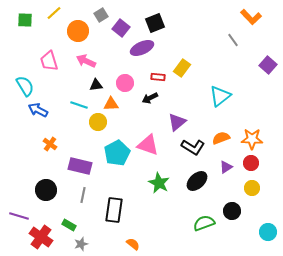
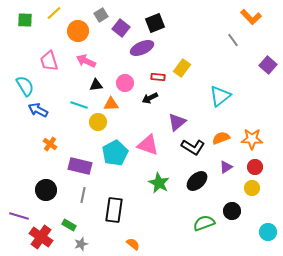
cyan pentagon at (117, 153): moved 2 px left
red circle at (251, 163): moved 4 px right, 4 px down
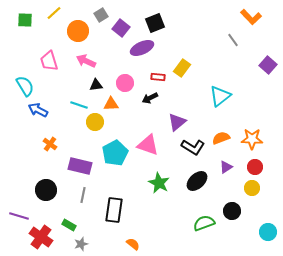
yellow circle at (98, 122): moved 3 px left
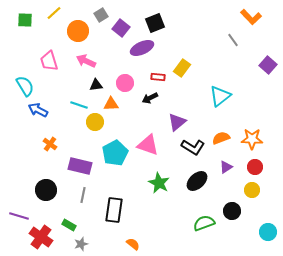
yellow circle at (252, 188): moved 2 px down
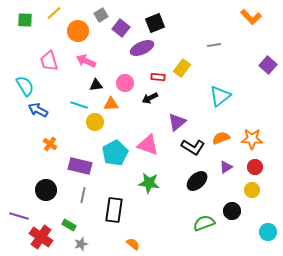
gray line at (233, 40): moved 19 px left, 5 px down; rotated 64 degrees counterclockwise
green star at (159, 183): moved 10 px left; rotated 20 degrees counterclockwise
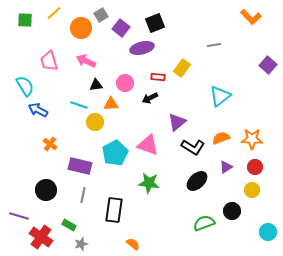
orange circle at (78, 31): moved 3 px right, 3 px up
purple ellipse at (142, 48): rotated 10 degrees clockwise
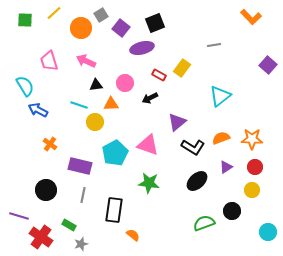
red rectangle at (158, 77): moved 1 px right, 2 px up; rotated 24 degrees clockwise
orange semicircle at (133, 244): moved 9 px up
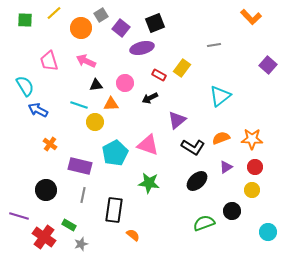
purple triangle at (177, 122): moved 2 px up
red cross at (41, 237): moved 3 px right
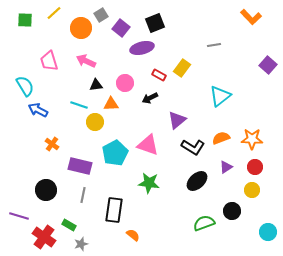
orange cross at (50, 144): moved 2 px right
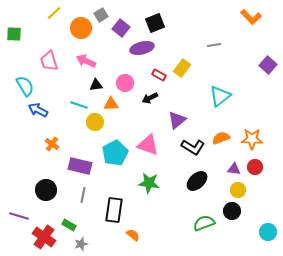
green square at (25, 20): moved 11 px left, 14 px down
purple triangle at (226, 167): moved 8 px right, 2 px down; rotated 40 degrees clockwise
yellow circle at (252, 190): moved 14 px left
